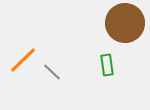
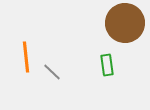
orange line: moved 3 px right, 3 px up; rotated 52 degrees counterclockwise
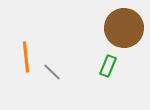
brown circle: moved 1 px left, 5 px down
green rectangle: moved 1 px right, 1 px down; rotated 30 degrees clockwise
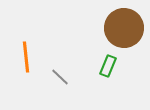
gray line: moved 8 px right, 5 px down
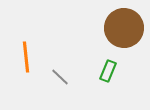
green rectangle: moved 5 px down
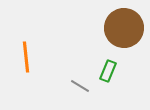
gray line: moved 20 px right, 9 px down; rotated 12 degrees counterclockwise
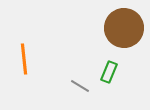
orange line: moved 2 px left, 2 px down
green rectangle: moved 1 px right, 1 px down
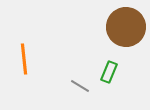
brown circle: moved 2 px right, 1 px up
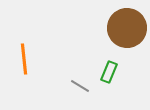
brown circle: moved 1 px right, 1 px down
